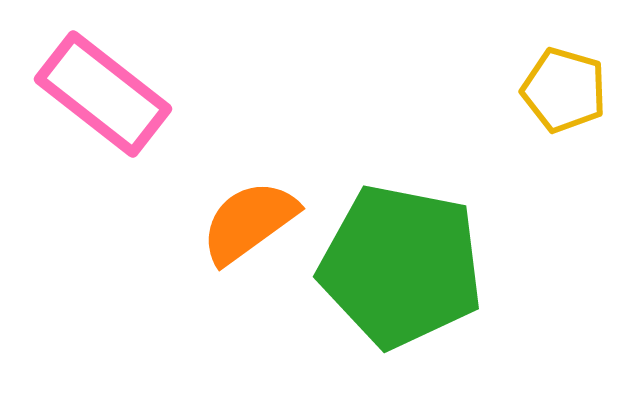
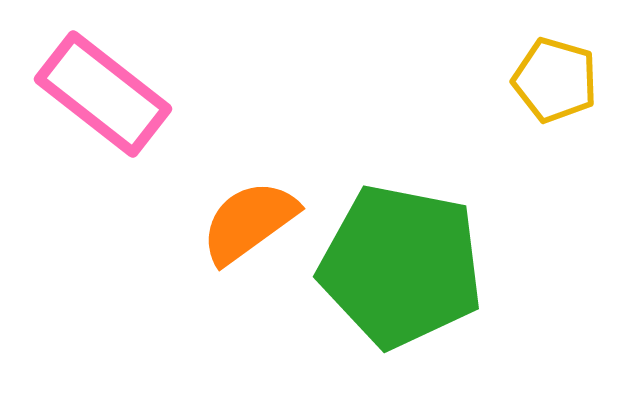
yellow pentagon: moved 9 px left, 10 px up
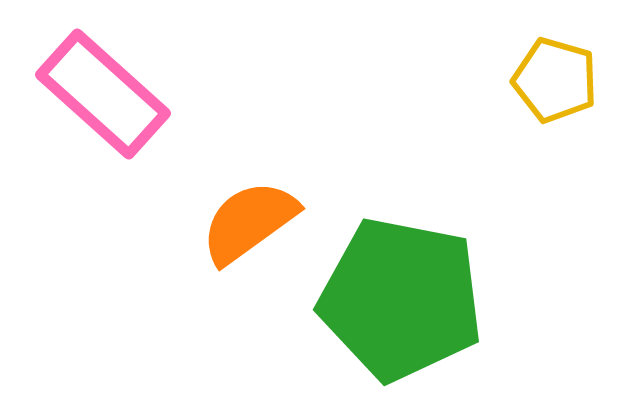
pink rectangle: rotated 4 degrees clockwise
green pentagon: moved 33 px down
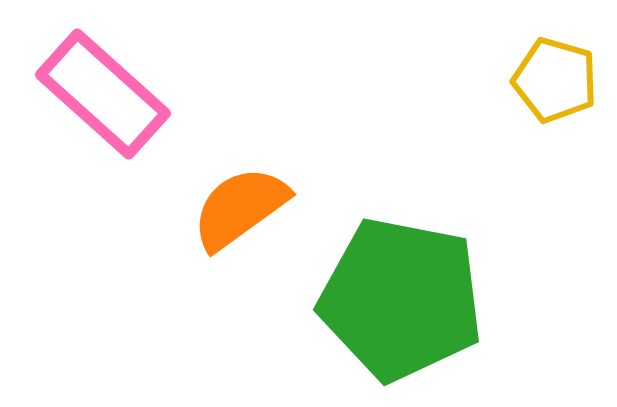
orange semicircle: moved 9 px left, 14 px up
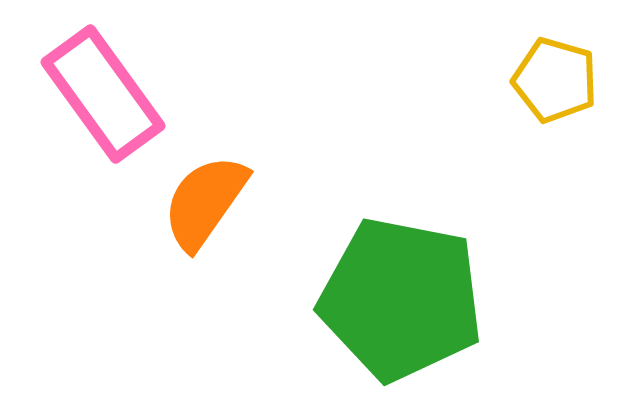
pink rectangle: rotated 12 degrees clockwise
orange semicircle: moved 35 px left, 6 px up; rotated 19 degrees counterclockwise
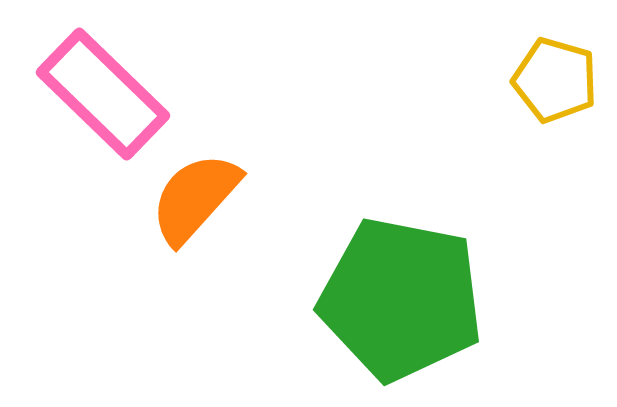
pink rectangle: rotated 10 degrees counterclockwise
orange semicircle: moved 10 px left, 4 px up; rotated 7 degrees clockwise
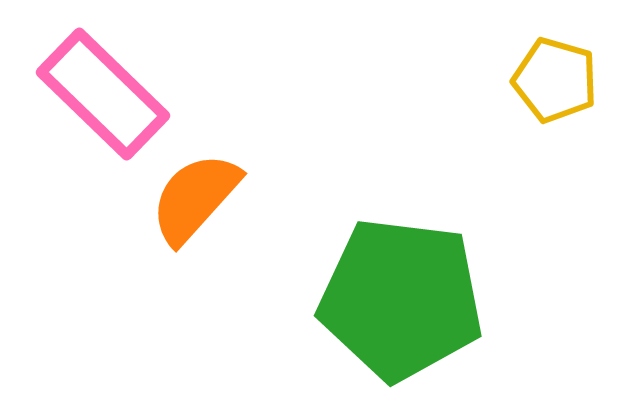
green pentagon: rotated 4 degrees counterclockwise
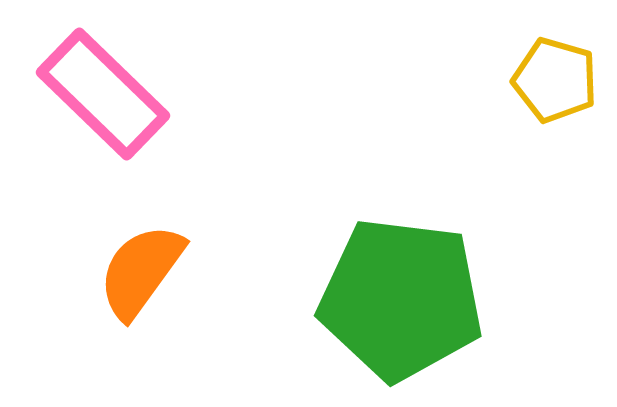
orange semicircle: moved 54 px left, 73 px down; rotated 6 degrees counterclockwise
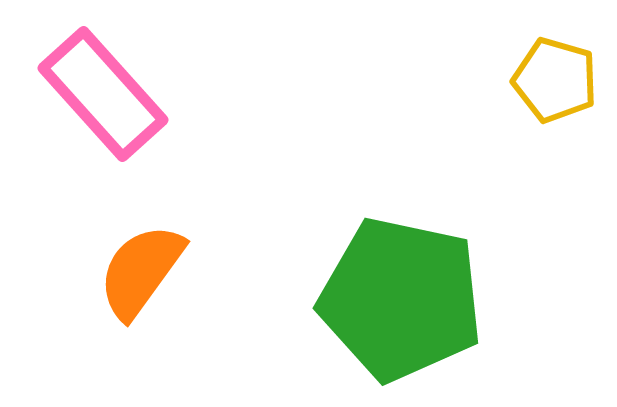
pink rectangle: rotated 4 degrees clockwise
green pentagon: rotated 5 degrees clockwise
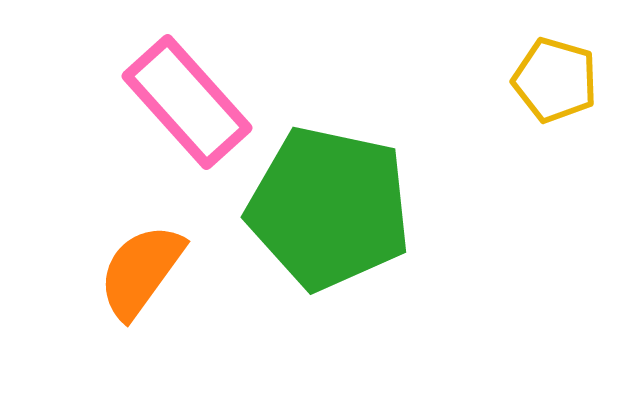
pink rectangle: moved 84 px right, 8 px down
green pentagon: moved 72 px left, 91 px up
